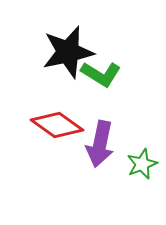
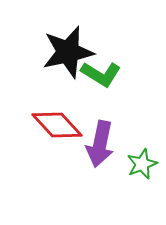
red diamond: rotated 12 degrees clockwise
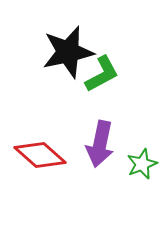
green L-shape: moved 1 px right; rotated 60 degrees counterclockwise
red diamond: moved 17 px left, 30 px down; rotated 6 degrees counterclockwise
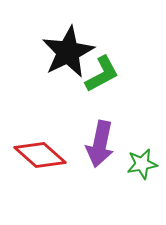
black star: rotated 14 degrees counterclockwise
green star: rotated 12 degrees clockwise
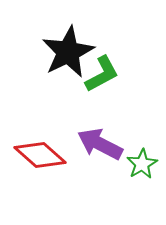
purple arrow: rotated 105 degrees clockwise
green star: rotated 20 degrees counterclockwise
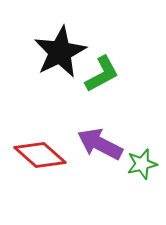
black star: moved 8 px left
green star: rotated 16 degrees clockwise
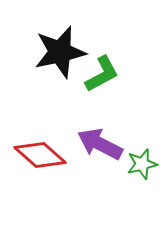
black star: rotated 14 degrees clockwise
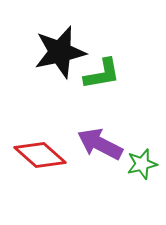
green L-shape: rotated 18 degrees clockwise
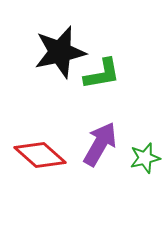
purple arrow: rotated 93 degrees clockwise
green star: moved 3 px right, 6 px up
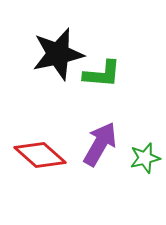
black star: moved 2 px left, 2 px down
green L-shape: rotated 15 degrees clockwise
